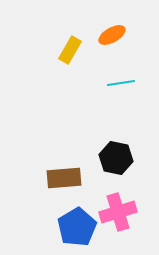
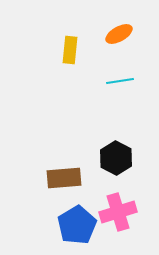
orange ellipse: moved 7 px right, 1 px up
yellow rectangle: rotated 24 degrees counterclockwise
cyan line: moved 1 px left, 2 px up
black hexagon: rotated 16 degrees clockwise
blue pentagon: moved 2 px up
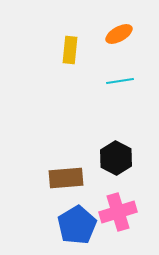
brown rectangle: moved 2 px right
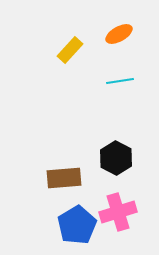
yellow rectangle: rotated 36 degrees clockwise
brown rectangle: moved 2 px left
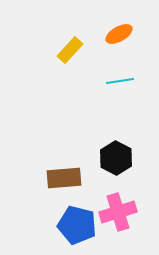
blue pentagon: rotated 27 degrees counterclockwise
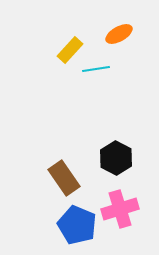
cyan line: moved 24 px left, 12 px up
brown rectangle: rotated 60 degrees clockwise
pink cross: moved 2 px right, 3 px up
blue pentagon: rotated 9 degrees clockwise
